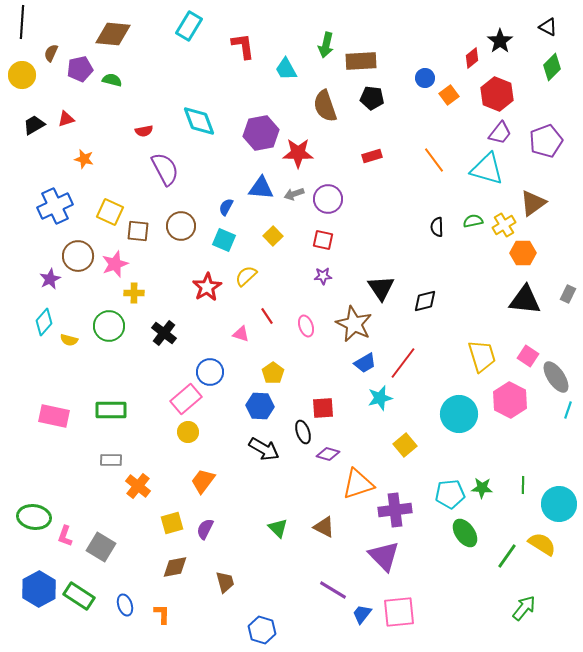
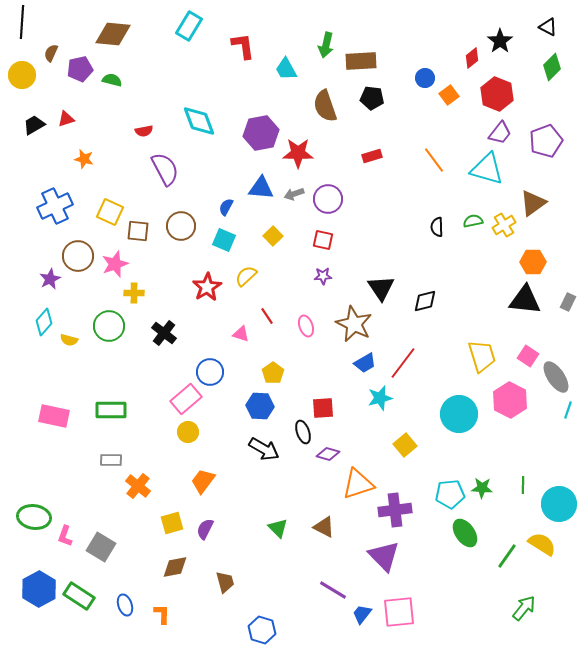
orange hexagon at (523, 253): moved 10 px right, 9 px down
gray rectangle at (568, 294): moved 8 px down
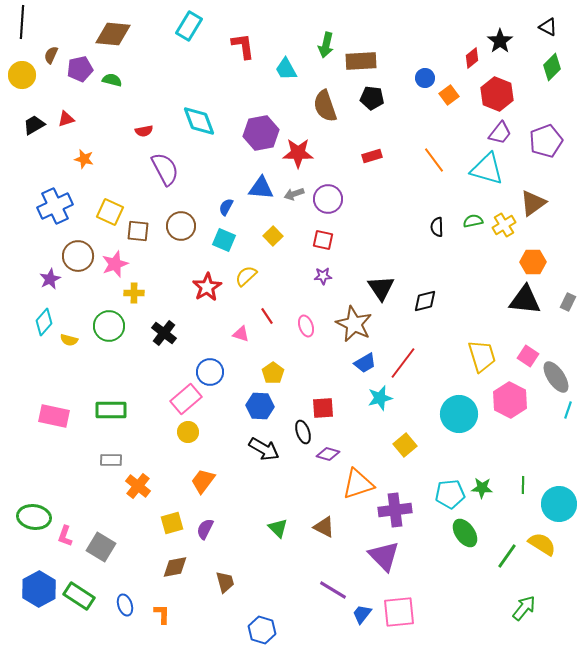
brown semicircle at (51, 53): moved 2 px down
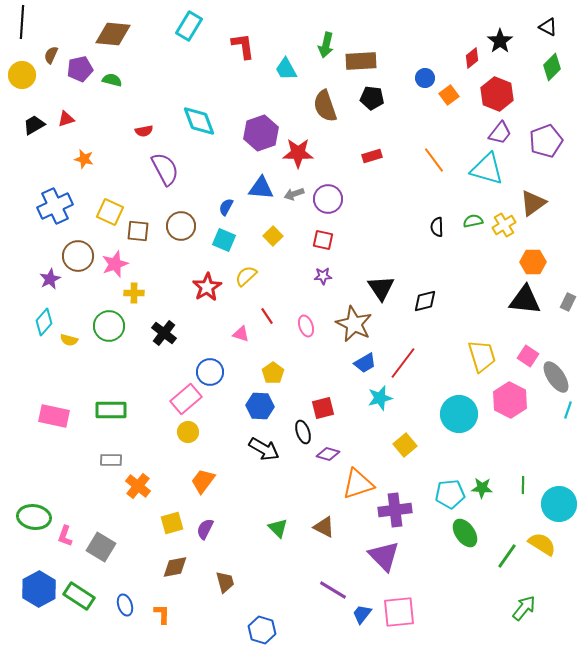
purple hexagon at (261, 133): rotated 8 degrees counterclockwise
red square at (323, 408): rotated 10 degrees counterclockwise
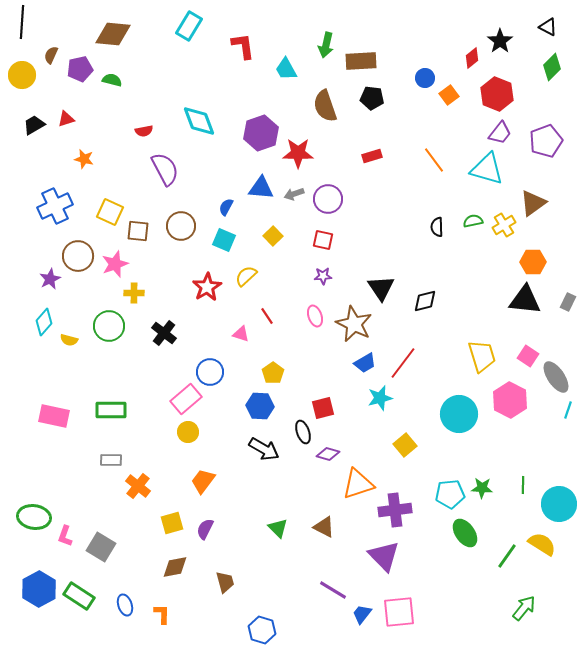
pink ellipse at (306, 326): moved 9 px right, 10 px up
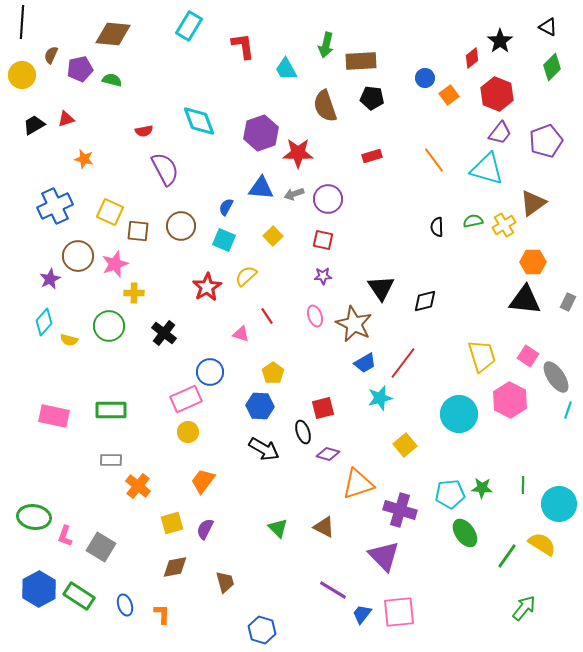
pink rectangle at (186, 399): rotated 16 degrees clockwise
purple cross at (395, 510): moved 5 px right; rotated 24 degrees clockwise
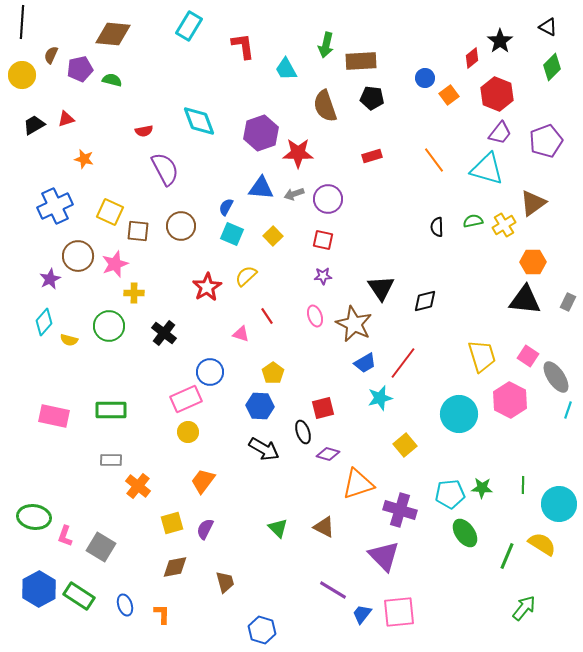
cyan square at (224, 240): moved 8 px right, 6 px up
green line at (507, 556): rotated 12 degrees counterclockwise
